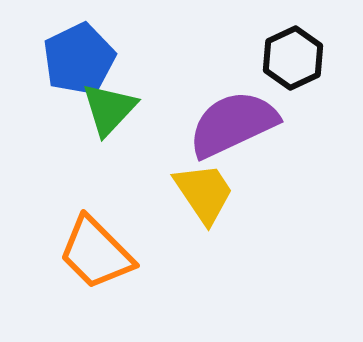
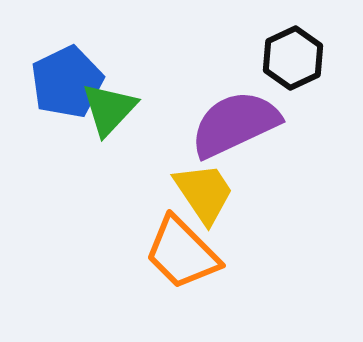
blue pentagon: moved 12 px left, 23 px down
purple semicircle: moved 2 px right
orange trapezoid: moved 86 px right
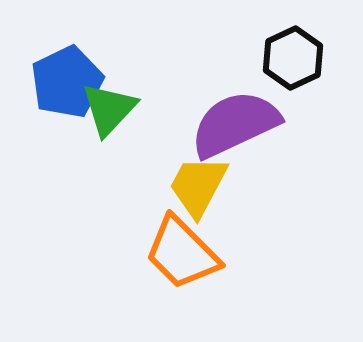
yellow trapezoid: moved 6 px left, 7 px up; rotated 118 degrees counterclockwise
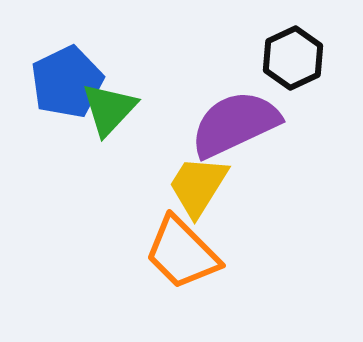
yellow trapezoid: rotated 4 degrees clockwise
